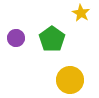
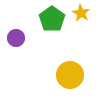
green pentagon: moved 20 px up
yellow circle: moved 5 px up
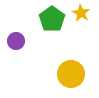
purple circle: moved 3 px down
yellow circle: moved 1 px right, 1 px up
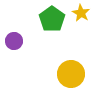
purple circle: moved 2 px left
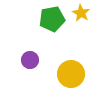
green pentagon: rotated 25 degrees clockwise
purple circle: moved 16 px right, 19 px down
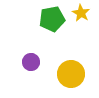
purple circle: moved 1 px right, 2 px down
